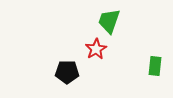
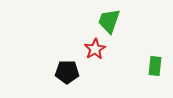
red star: moved 1 px left
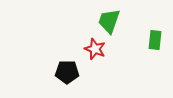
red star: rotated 20 degrees counterclockwise
green rectangle: moved 26 px up
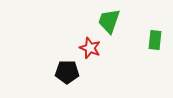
red star: moved 5 px left, 1 px up
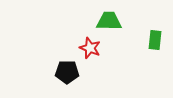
green trapezoid: rotated 72 degrees clockwise
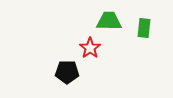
green rectangle: moved 11 px left, 12 px up
red star: rotated 15 degrees clockwise
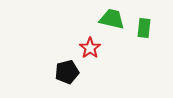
green trapezoid: moved 3 px right, 2 px up; rotated 12 degrees clockwise
black pentagon: rotated 15 degrees counterclockwise
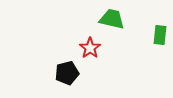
green rectangle: moved 16 px right, 7 px down
black pentagon: moved 1 px down
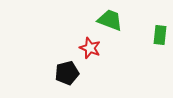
green trapezoid: moved 2 px left, 1 px down; rotated 8 degrees clockwise
red star: rotated 15 degrees counterclockwise
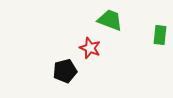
black pentagon: moved 2 px left, 2 px up
